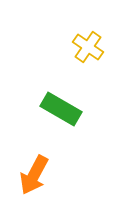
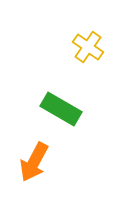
orange arrow: moved 13 px up
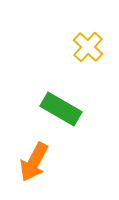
yellow cross: rotated 8 degrees clockwise
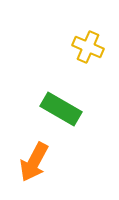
yellow cross: rotated 20 degrees counterclockwise
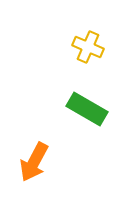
green rectangle: moved 26 px right
